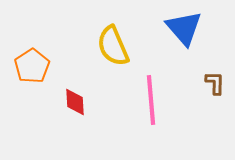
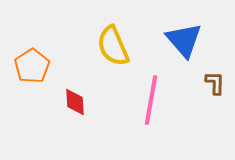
blue triangle: moved 12 px down
pink line: rotated 15 degrees clockwise
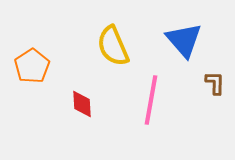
red diamond: moved 7 px right, 2 px down
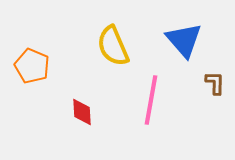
orange pentagon: rotated 16 degrees counterclockwise
red diamond: moved 8 px down
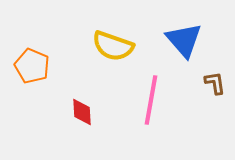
yellow semicircle: rotated 48 degrees counterclockwise
brown L-shape: rotated 10 degrees counterclockwise
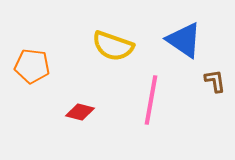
blue triangle: rotated 15 degrees counterclockwise
orange pentagon: rotated 16 degrees counterclockwise
brown L-shape: moved 2 px up
red diamond: moved 2 px left; rotated 72 degrees counterclockwise
